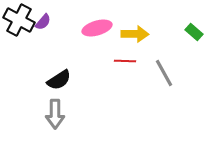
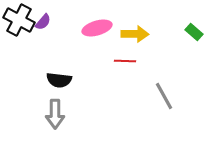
gray line: moved 23 px down
black semicircle: rotated 40 degrees clockwise
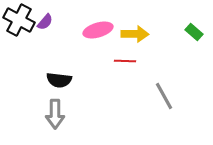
purple semicircle: moved 2 px right
pink ellipse: moved 1 px right, 2 px down
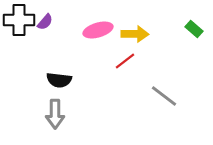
black cross: rotated 28 degrees counterclockwise
green rectangle: moved 3 px up
red line: rotated 40 degrees counterclockwise
gray line: rotated 24 degrees counterclockwise
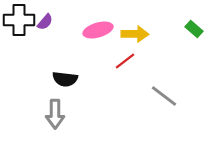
black semicircle: moved 6 px right, 1 px up
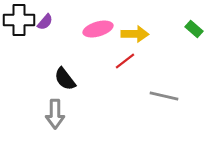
pink ellipse: moved 1 px up
black semicircle: rotated 45 degrees clockwise
gray line: rotated 24 degrees counterclockwise
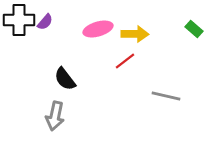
gray line: moved 2 px right
gray arrow: moved 2 px down; rotated 12 degrees clockwise
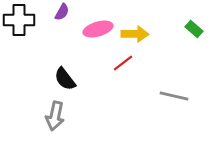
purple semicircle: moved 17 px right, 10 px up; rotated 12 degrees counterclockwise
red line: moved 2 px left, 2 px down
gray line: moved 8 px right
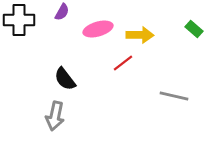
yellow arrow: moved 5 px right, 1 px down
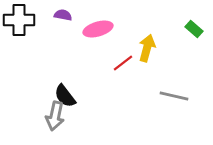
purple semicircle: moved 1 px right, 3 px down; rotated 108 degrees counterclockwise
yellow arrow: moved 7 px right, 13 px down; rotated 76 degrees counterclockwise
black semicircle: moved 17 px down
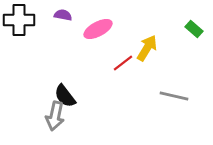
pink ellipse: rotated 12 degrees counterclockwise
yellow arrow: rotated 16 degrees clockwise
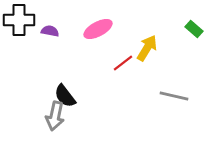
purple semicircle: moved 13 px left, 16 px down
